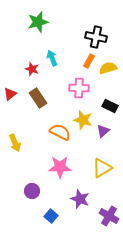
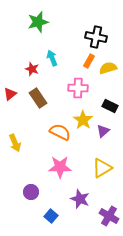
pink cross: moved 1 px left
yellow star: rotated 18 degrees clockwise
purple circle: moved 1 px left, 1 px down
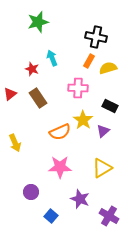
orange semicircle: rotated 130 degrees clockwise
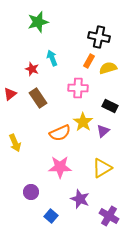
black cross: moved 3 px right
yellow star: moved 2 px down
orange semicircle: moved 1 px down
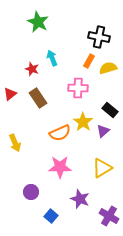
green star: rotated 30 degrees counterclockwise
black rectangle: moved 4 px down; rotated 14 degrees clockwise
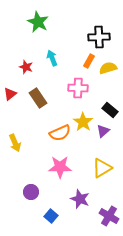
black cross: rotated 15 degrees counterclockwise
red star: moved 6 px left, 2 px up
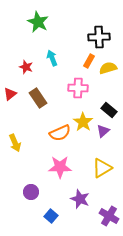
black rectangle: moved 1 px left
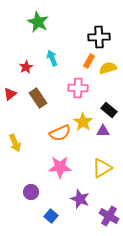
red star: rotated 24 degrees clockwise
purple triangle: rotated 40 degrees clockwise
